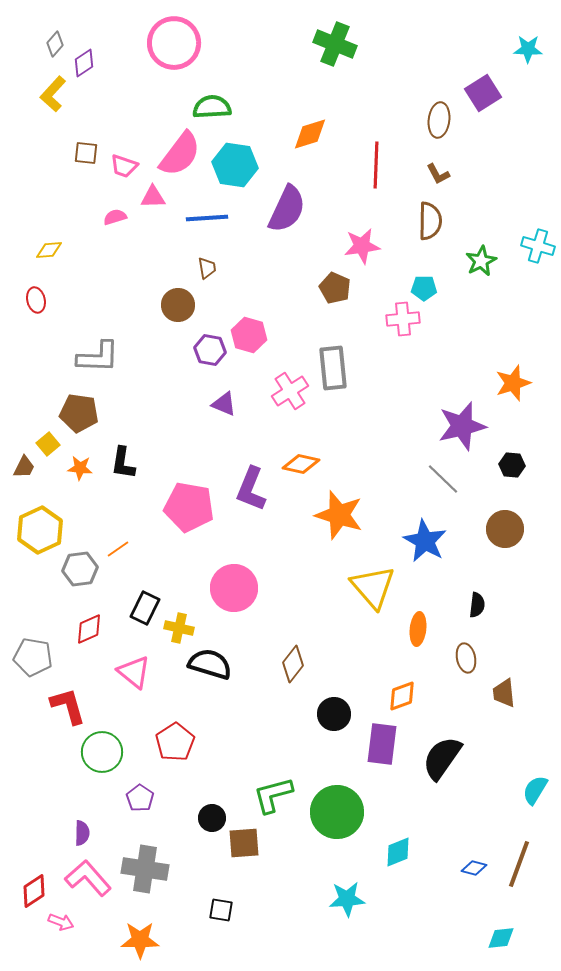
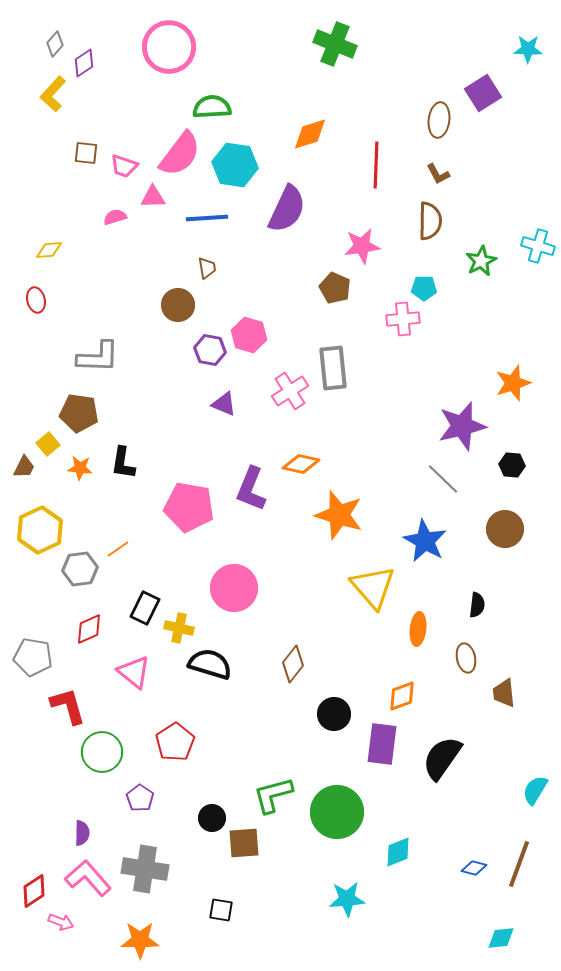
pink circle at (174, 43): moved 5 px left, 4 px down
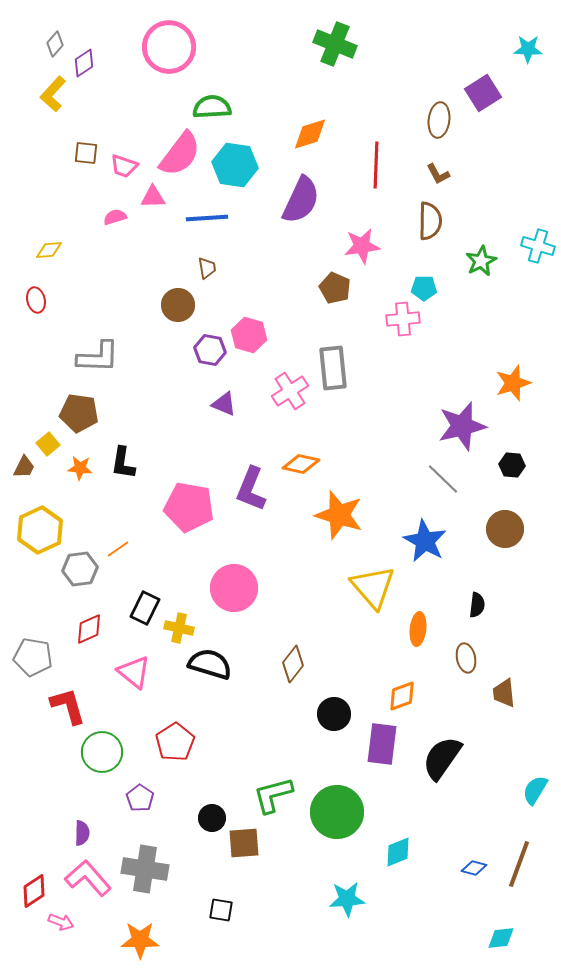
purple semicircle at (287, 209): moved 14 px right, 9 px up
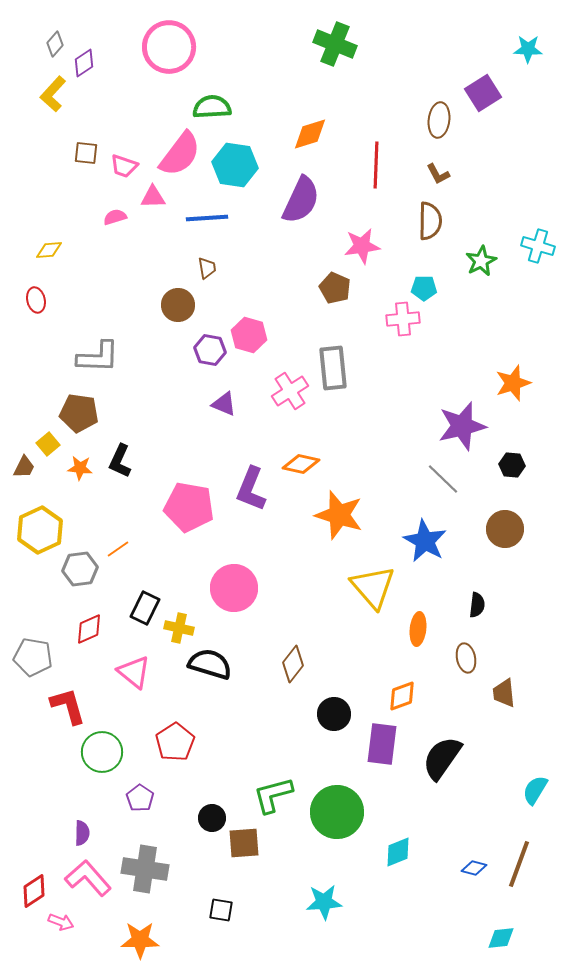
black L-shape at (123, 463): moved 3 px left, 2 px up; rotated 16 degrees clockwise
cyan star at (347, 899): moved 23 px left, 3 px down
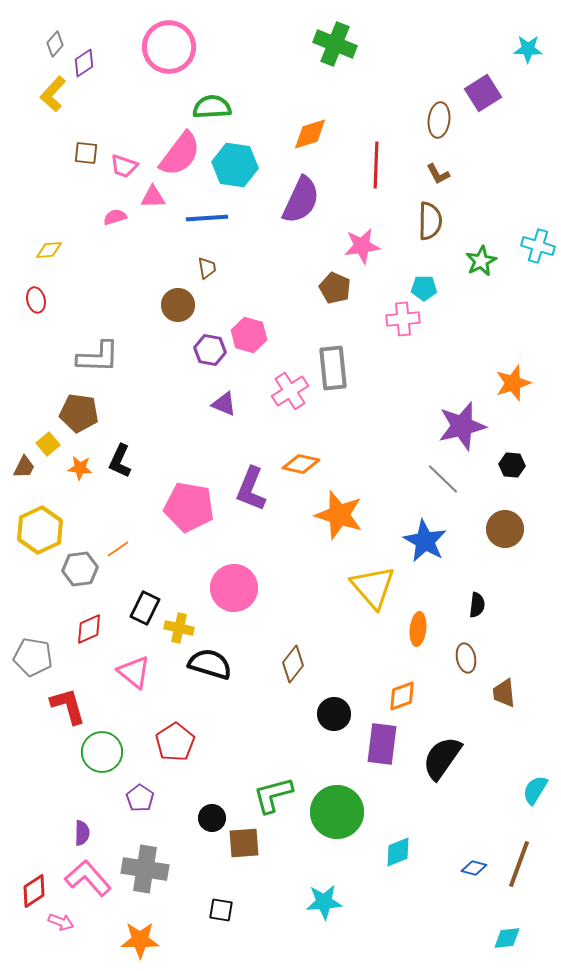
cyan diamond at (501, 938): moved 6 px right
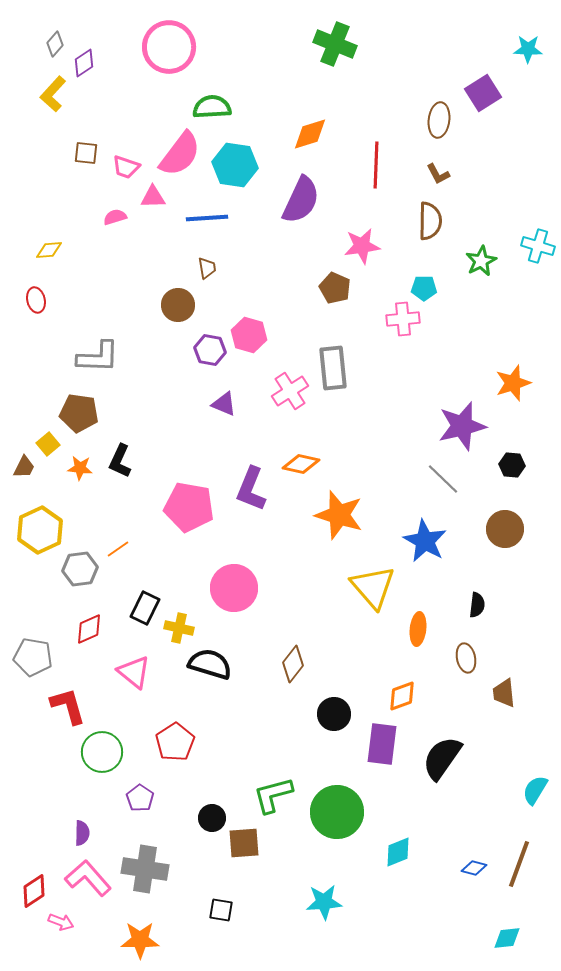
pink trapezoid at (124, 166): moved 2 px right, 1 px down
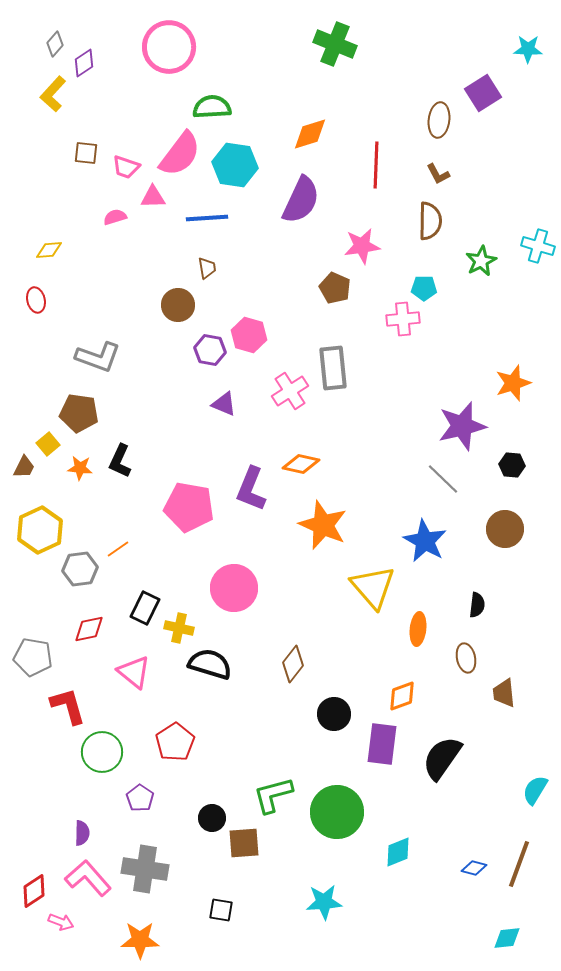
gray L-shape at (98, 357): rotated 18 degrees clockwise
orange star at (339, 515): moved 16 px left, 10 px down; rotated 6 degrees clockwise
red diamond at (89, 629): rotated 12 degrees clockwise
